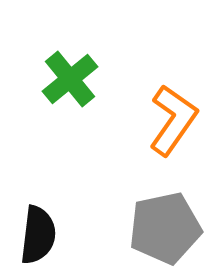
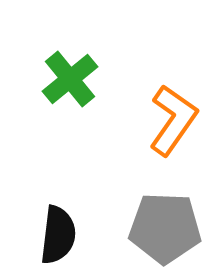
gray pentagon: rotated 14 degrees clockwise
black semicircle: moved 20 px right
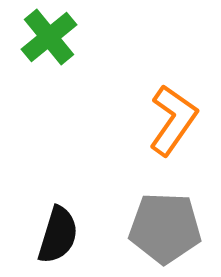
green cross: moved 21 px left, 42 px up
black semicircle: rotated 10 degrees clockwise
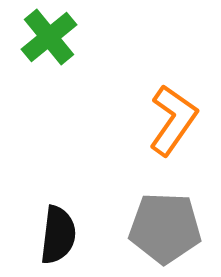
black semicircle: rotated 10 degrees counterclockwise
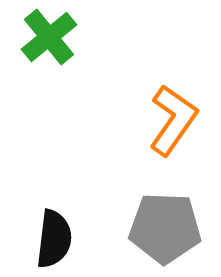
black semicircle: moved 4 px left, 4 px down
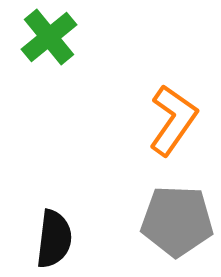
gray pentagon: moved 12 px right, 7 px up
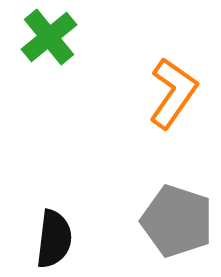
orange L-shape: moved 27 px up
gray pentagon: rotated 16 degrees clockwise
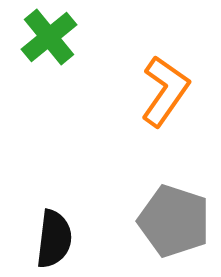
orange L-shape: moved 8 px left, 2 px up
gray pentagon: moved 3 px left
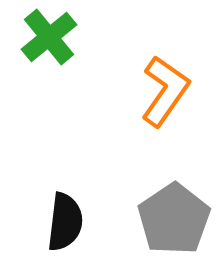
gray pentagon: moved 2 px up; rotated 20 degrees clockwise
black semicircle: moved 11 px right, 17 px up
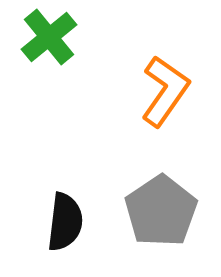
gray pentagon: moved 13 px left, 8 px up
